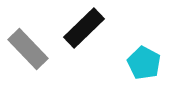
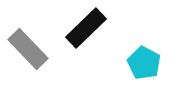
black rectangle: moved 2 px right
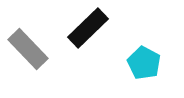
black rectangle: moved 2 px right
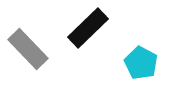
cyan pentagon: moved 3 px left
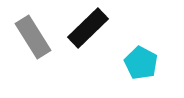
gray rectangle: moved 5 px right, 12 px up; rotated 12 degrees clockwise
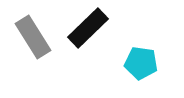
cyan pentagon: rotated 20 degrees counterclockwise
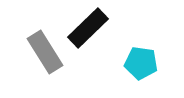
gray rectangle: moved 12 px right, 15 px down
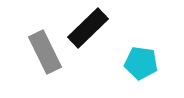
gray rectangle: rotated 6 degrees clockwise
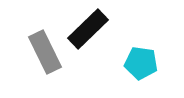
black rectangle: moved 1 px down
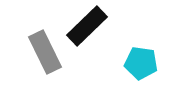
black rectangle: moved 1 px left, 3 px up
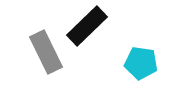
gray rectangle: moved 1 px right
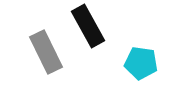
black rectangle: moved 1 px right; rotated 75 degrees counterclockwise
